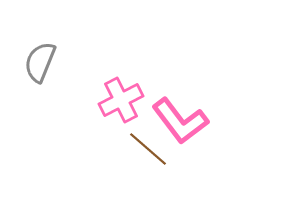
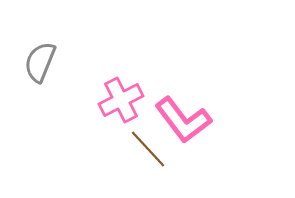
pink L-shape: moved 3 px right, 1 px up
brown line: rotated 6 degrees clockwise
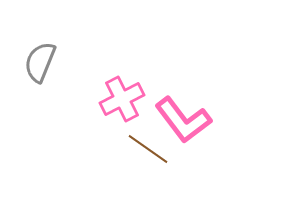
pink cross: moved 1 px right, 1 px up
brown line: rotated 12 degrees counterclockwise
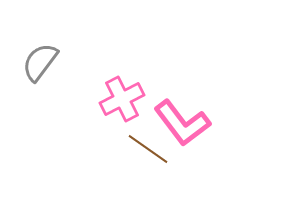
gray semicircle: rotated 15 degrees clockwise
pink L-shape: moved 1 px left, 3 px down
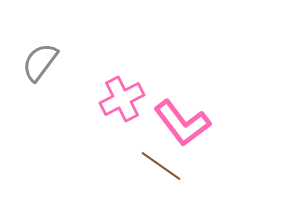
brown line: moved 13 px right, 17 px down
